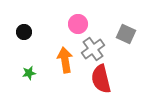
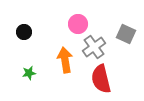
gray cross: moved 1 px right, 2 px up
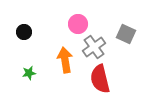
red semicircle: moved 1 px left
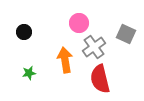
pink circle: moved 1 px right, 1 px up
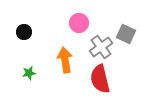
gray cross: moved 7 px right
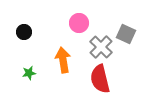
gray cross: rotated 10 degrees counterclockwise
orange arrow: moved 2 px left
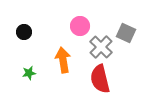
pink circle: moved 1 px right, 3 px down
gray square: moved 1 px up
